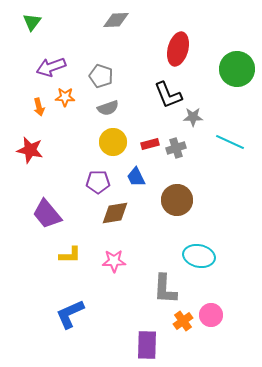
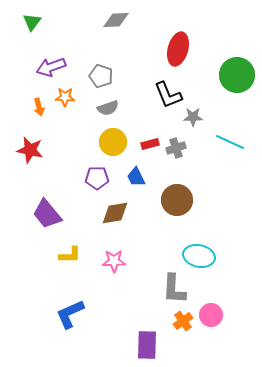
green circle: moved 6 px down
purple pentagon: moved 1 px left, 4 px up
gray L-shape: moved 9 px right
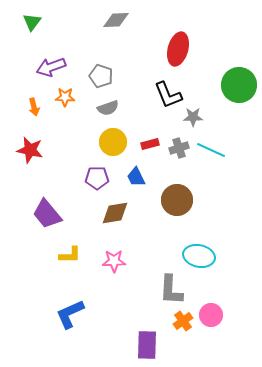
green circle: moved 2 px right, 10 px down
orange arrow: moved 5 px left
cyan line: moved 19 px left, 8 px down
gray cross: moved 3 px right
gray L-shape: moved 3 px left, 1 px down
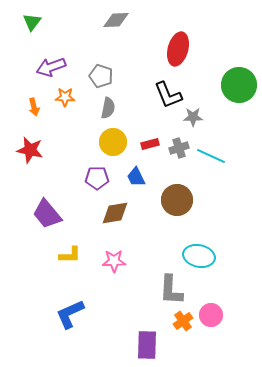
gray semicircle: rotated 60 degrees counterclockwise
cyan line: moved 6 px down
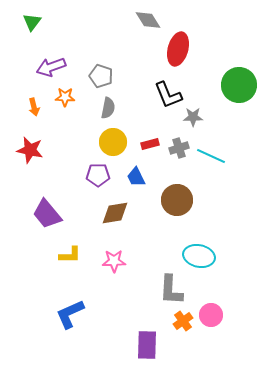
gray diamond: moved 32 px right; rotated 60 degrees clockwise
purple pentagon: moved 1 px right, 3 px up
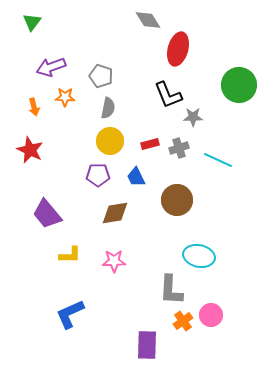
yellow circle: moved 3 px left, 1 px up
red star: rotated 12 degrees clockwise
cyan line: moved 7 px right, 4 px down
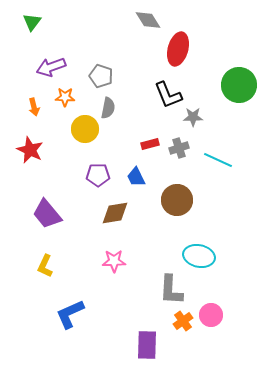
yellow circle: moved 25 px left, 12 px up
yellow L-shape: moved 25 px left, 11 px down; rotated 115 degrees clockwise
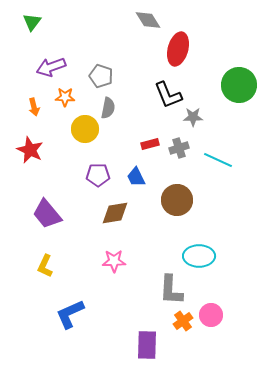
cyan ellipse: rotated 12 degrees counterclockwise
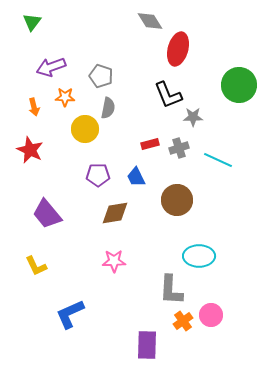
gray diamond: moved 2 px right, 1 px down
yellow L-shape: moved 9 px left; rotated 50 degrees counterclockwise
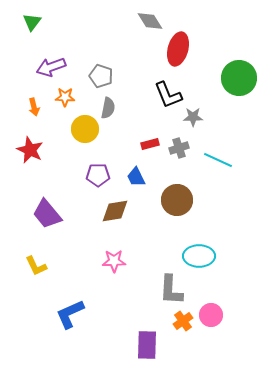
green circle: moved 7 px up
brown diamond: moved 2 px up
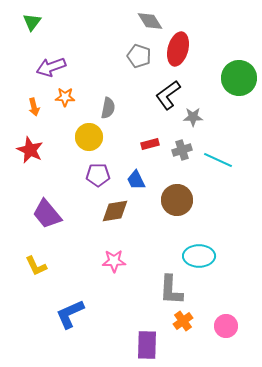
gray pentagon: moved 38 px right, 20 px up
black L-shape: rotated 76 degrees clockwise
yellow circle: moved 4 px right, 8 px down
gray cross: moved 3 px right, 2 px down
blue trapezoid: moved 3 px down
pink circle: moved 15 px right, 11 px down
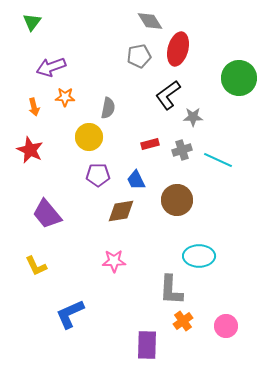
gray pentagon: rotated 30 degrees counterclockwise
brown diamond: moved 6 px right
